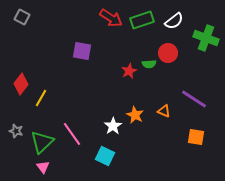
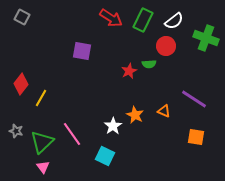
green rectangle: moved 1 px right; rotated 45 degrees counterclockwise
red circle: moved 2 px left, 7 px up
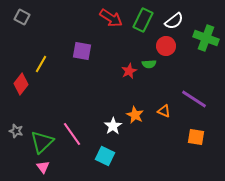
yellow line: moved 34 px up
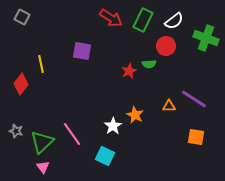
yellow line: rotated 42 degrees counterclockwise
orange triangle: moved 5 px right, 5 px up; rotated 24 degrees counterclockwise
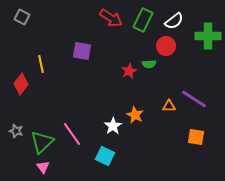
green cross: moved 2 px right, 2 px up; rotated 20 degrees counterclockwise
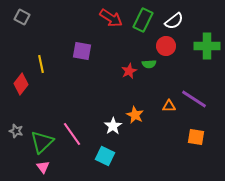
green cross: moved 1 px left, 10 px down
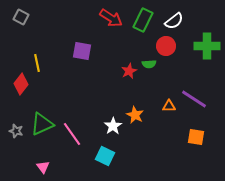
gray square: moved 1 px left
yellow line: moved 4 px left, 1 px up
green triangle: moved 18 px up; rotated 20 degrees clockwise
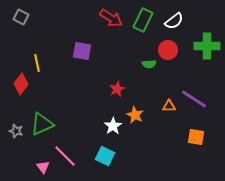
red circle: moved 2 px right, 4 px down
red star: moved 12 px left, 18 px down
pink line: moved 7 px left, 22 px down; rotated 10 degrees counterclockwise
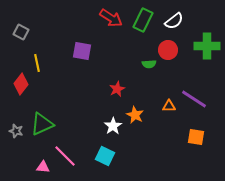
gray square: moved 15 px down
pink triangle: rotated 48 degrees counterclockwise
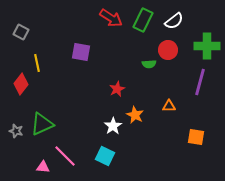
purple square: moved 1 px left, 1 px down
purple line: moved 6 px right, 17 px up; rotated 72 degrees clockwise
